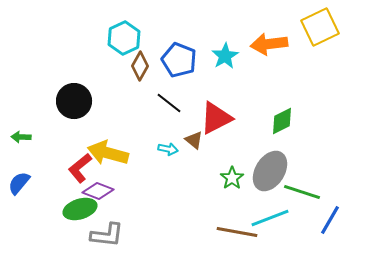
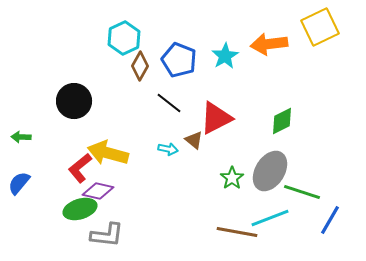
purple diamond: rotated 8 degrees counterclockwise
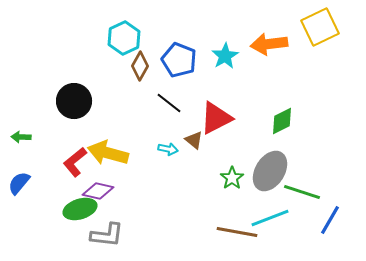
red L-shape: moved 5 px left, 6 px up
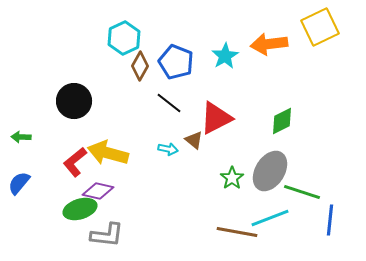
blue pentagon: moved 3 px left, 2 px down
blue line: rotated 24 degrees counterclockwise
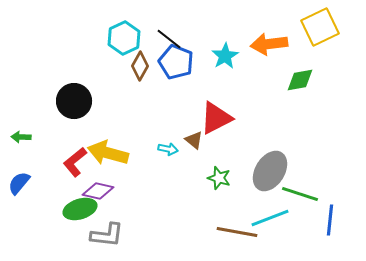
black line: moved 64 px up
green diamond: moved 18 px right, 41 px up; rotated 16 degrees clockwise
green star: moved 13 px left; rotated 20 degrees counterclockwise
green line: moved 2 px left, 2 px down
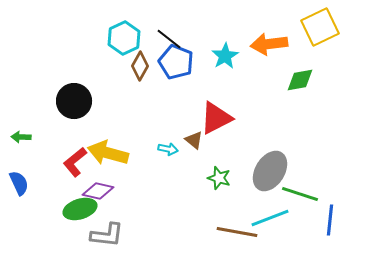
blue semicircle: rotated 115 degrees clockwise
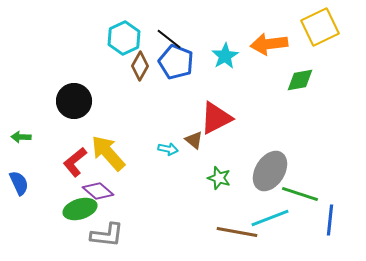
yellow arrow: rotated 33 degrees clockwise
purple diamond: rotated 28 degrees clockwise
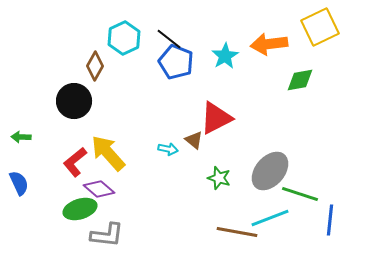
brown diamond: moved 45 px left
gray ellipse: rotated 9 degrees clockwise
purple diamond: moved 1 px right, 2 px up
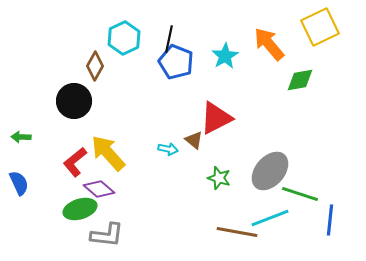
black line: rotated 64 degrees clockwise
orange arrow: rotated 57 degrees clockwise
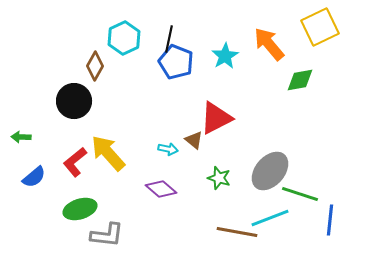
blue semicircle: moved 15 px right, 6 px up; rotated 75 degrees clockwise
purple diamond: moved 62 px right
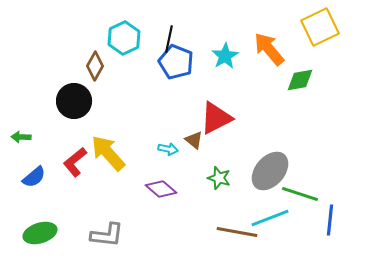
orange arrow: moved 5 px down
green ellipse: moved 40 px left, 24 px down
